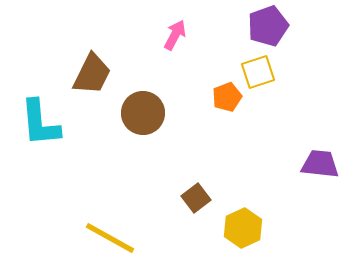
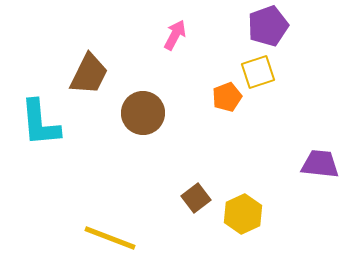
brown trapezoid: moved 3 px left
yellow hexagon: moved 14 px up
yellow line: rotated 8 degrees counterclockwise
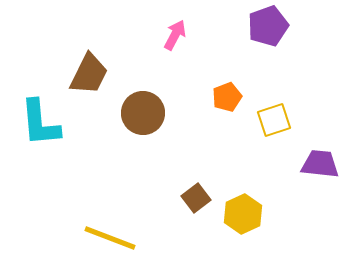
yellow square: moved 16 px right, 48 px down
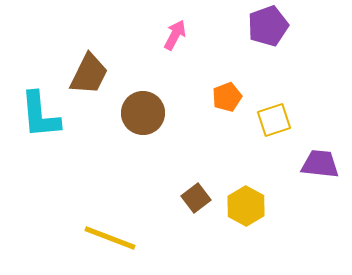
cyan L-shape: moved 8 px up
yellow hexagon: moved 3 px right, 8 px up; rotated 6 degrees counterclockwise
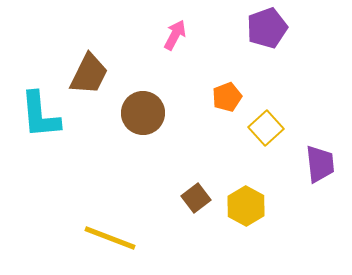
purple pentagon: moved 1 px left, 2 px down
yellow square: moved 8 px left, 8 px down; rotated 24 degrees counterclockwise
purple trapezoid: rotated 78 degrees clockwise
